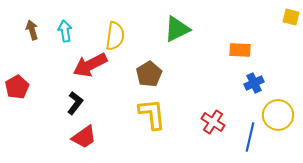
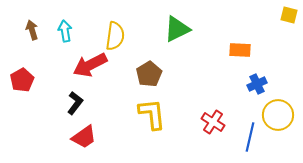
yellow square: moved 2 px left, 2 px up
blue cross: moved 3 px right, 1 px down
red pentagon: moved 5 px right, 7 px up
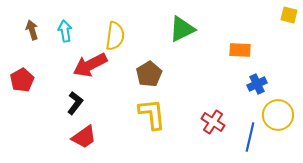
green triangle: moved 5 px right
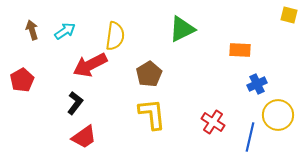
cyan arrow: rotated 65 degrees clockwise
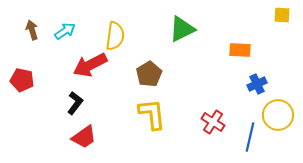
yellow square: moved 7 px left; rotated 12 degrees counterclockwise
red pentagon: rotated 30 degrees counterclockwise
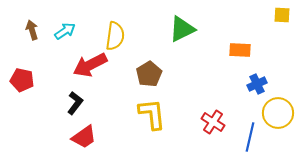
yellow circle: moved 2 px up
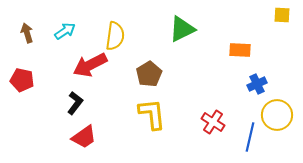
brown arrow: moved 5 px left, 3 px down
yellow circle: moved 1 px left, 2 px down
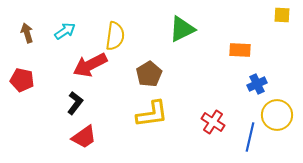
yellow L-shape: rotated 88 degrees clockwise
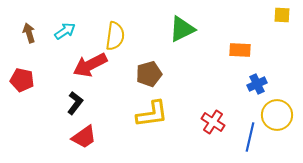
brown arrow: moved 2 px right
brown pentagon: rotated 15 degrees clockwise
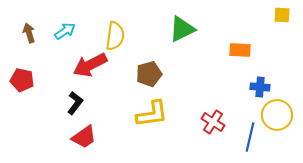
blue cross: moved 3 px right, 3 px down; rotated 30 degrees clockwise
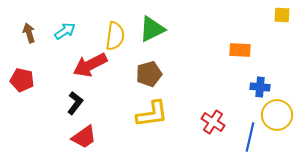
green triangle: moved 30 px left
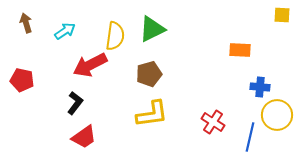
brown arrow: moved 3 px left, 10 px up
